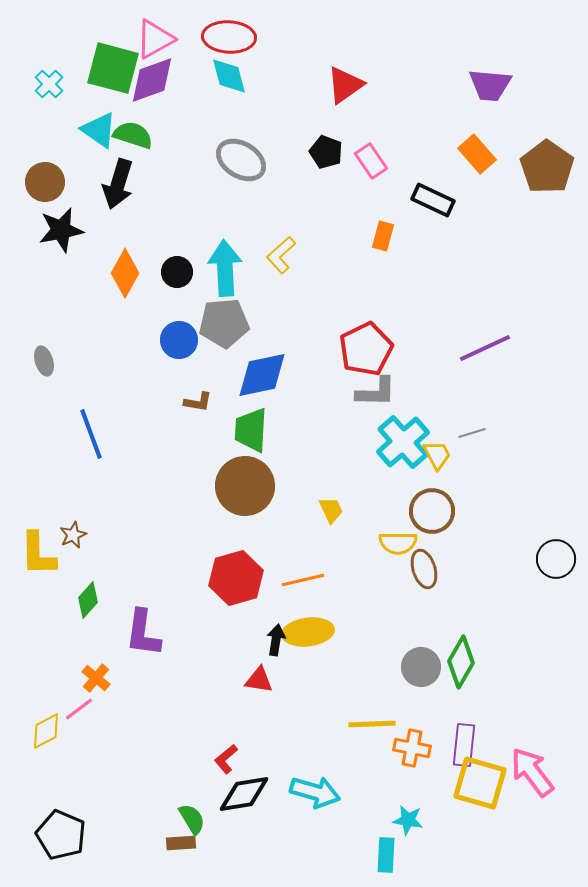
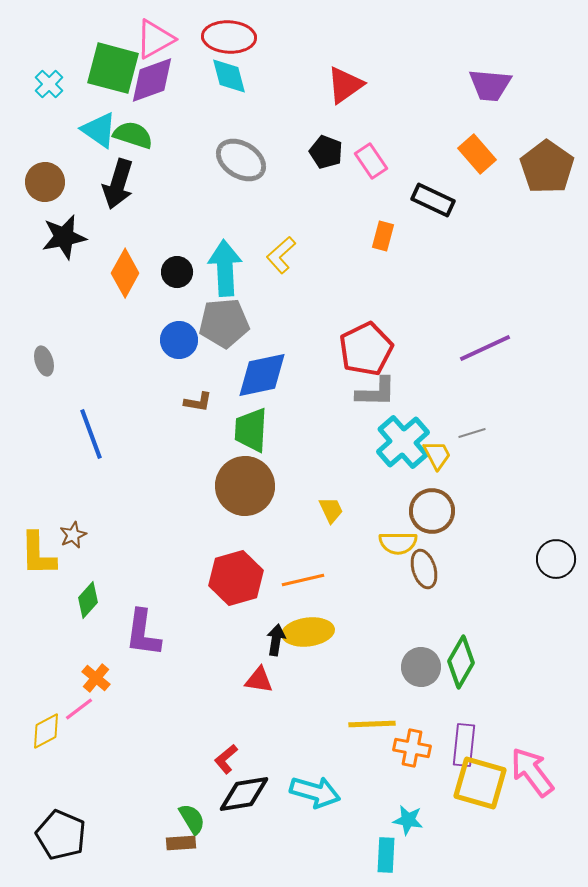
black star at (61, 230): moved 3 px right, 7 px down
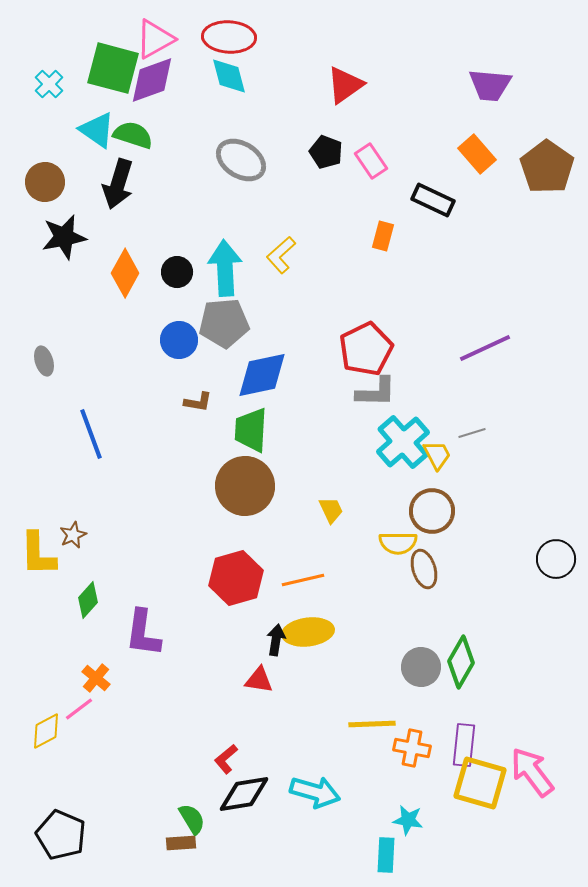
cyan triangle at (99, 130): moved 2 px left
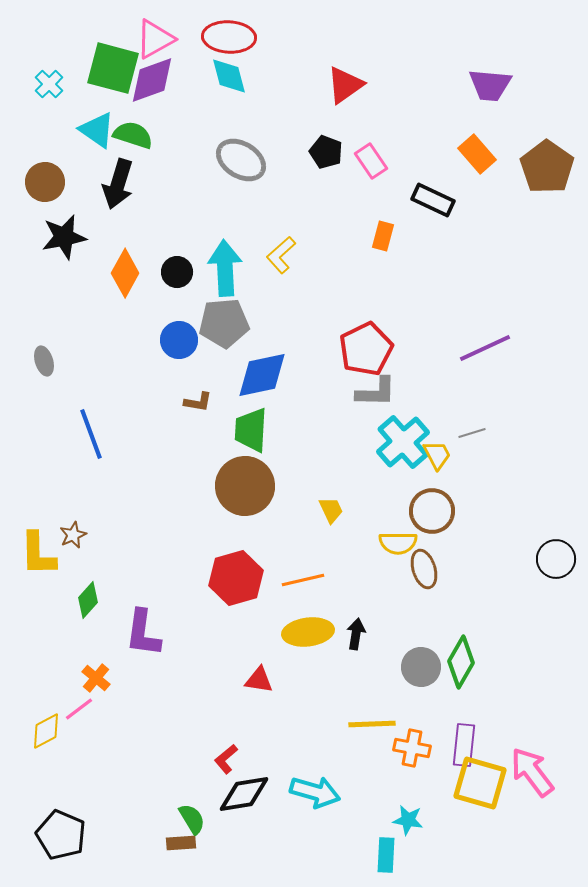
black arrow at (276, 640): moved 80 px right, 6 px up
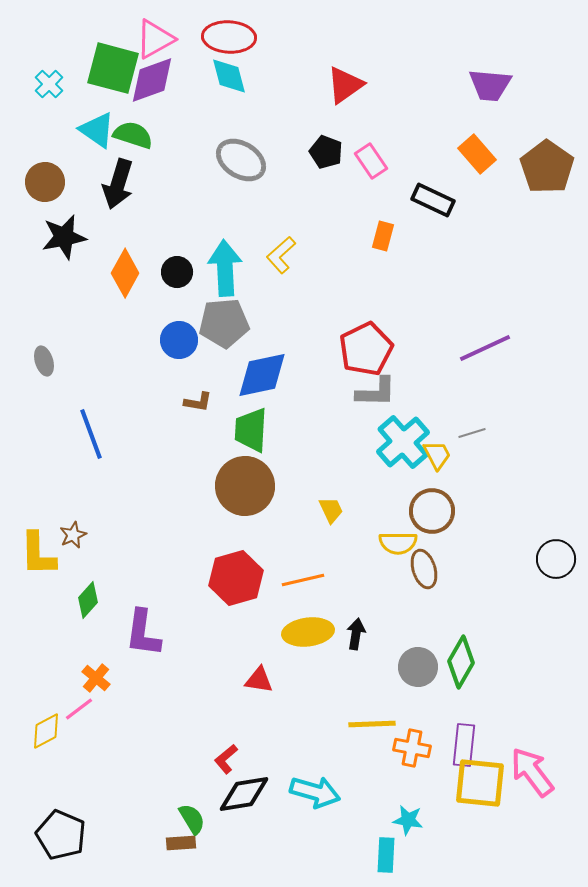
gray circle at (421, 667): moved 3 px left
yellow square at (480, 783): rotated 10 degrees counterclockwise
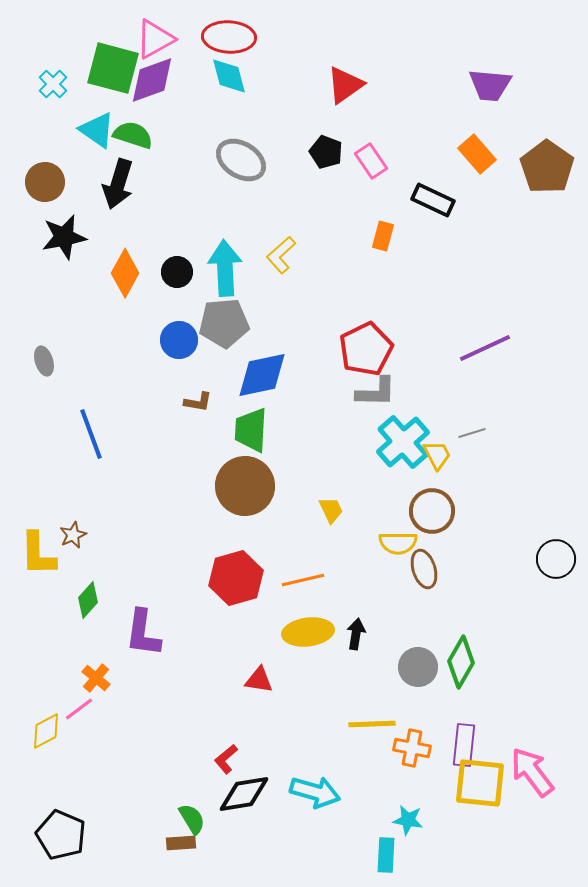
cyan cross at (49, 84): moved 4 px right
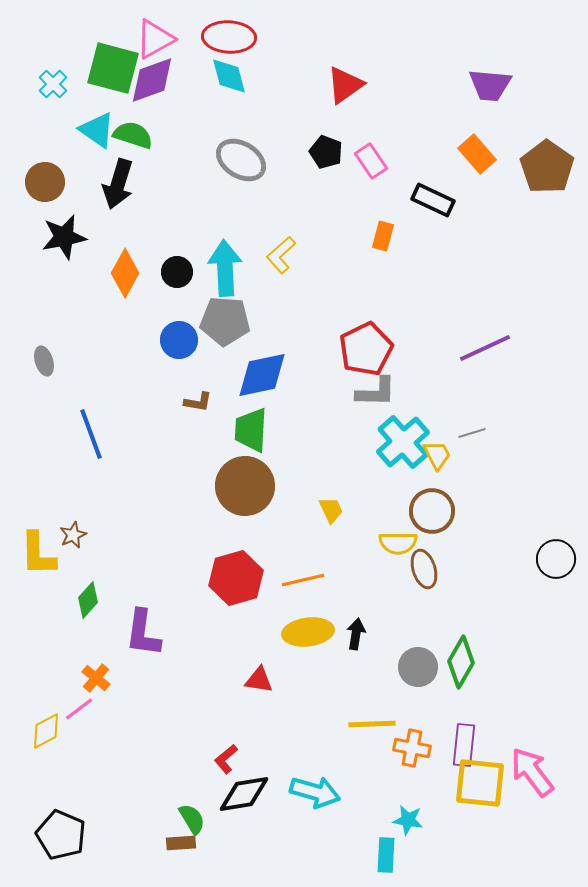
gray pentagon at (224, 323): moved 1 px right, 2 px up; rotated 9 degrees clockwise
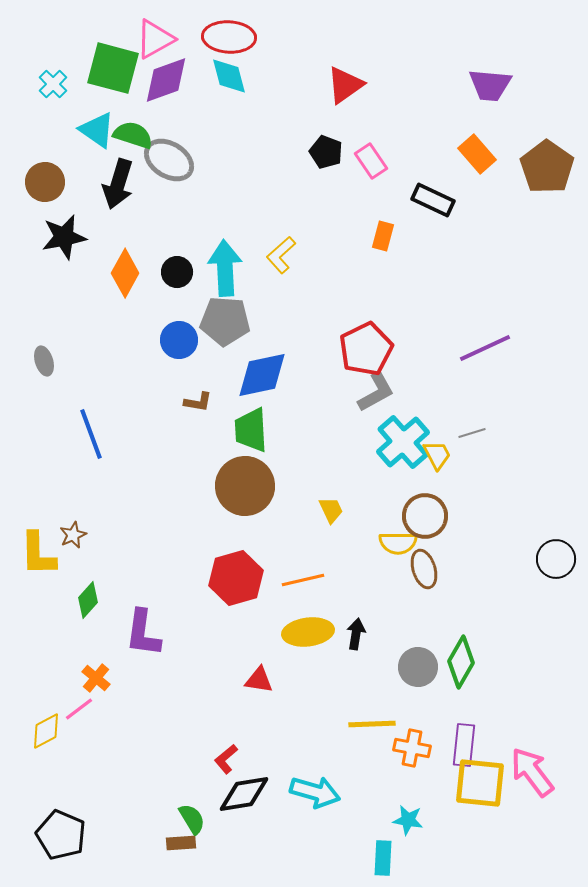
purple diamond at (152, 80): moved 14 px right
gray ellipse at (241, 160): moved 72 px left
gray L-shape at (376, 392): rotated 30 degrees counterclockwise
green trapezoid at (251, 430): rotated 6 degrees counterclockwise
brown circle at (432, 511): moved 7 px left, 5 px down
cyan rectangle at (386, 855): moved 3 px left, 3 px down
